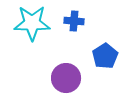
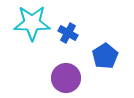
blue cross: moved 6 px left, 12 px down; rotated 24 degrees clockwise
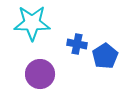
blue cross: moved 9 px right, 11 px down; rotated 18 degrees counterclockwise
purple circle: moved 26 px left, 4 px up
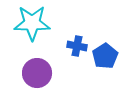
blue cross: moved 2 px down
purple circle: moved 3 px left, 1 px up
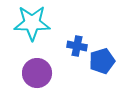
blue pentagon: moved 3 px left, 5 px down; rotated 15 degrees clockwise
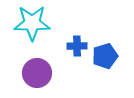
blue cross: rotated 12 degrees counterclockwise
blue pentagon: moved 3 px right, 5 px up
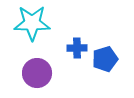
blue cross: moved 2 px down
blue pentagon: moved 3 px down
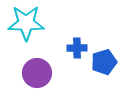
cyan star: moved 6 px left
blue pentagon: moved 1 px left, 3 px down
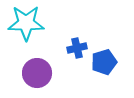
blue cross: rotated 12 degrees counterclockwise
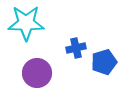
blue cross: moved 1 px left
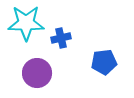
blue cross: moved 15 px left, 10 px up
blue pentagon: rotated 10 degrees clockwise
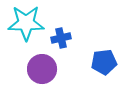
purple circle: moved 5 px right, 4 px up
